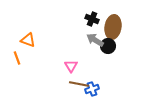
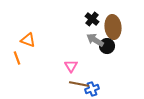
black cross: rotated 16 degrees clockwise
brown ellipse: rotated 15 degrees counterclockwise
black circle: moved 1 px left
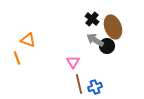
brown ellipse: rotated 15 degrees counterclockwise
pink triangle: moved 2 px right, 4 px up
brown line: rotated 66 degrees clockwise
blue cross: moved 3 px right, 2 px up
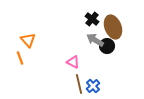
orange triangle: rotated 28 degrees clockwise
orange line: moved 3 px right
pink triangle: rotated 32 degrees counterclockwise
blue cross: moved 2 px left, 1 px up; rotated 24 degrees counterclockwise
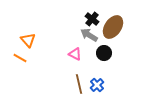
brown ellipse: rotated 55 degrees clockwise
gray arrow: moved 6 px left, 5 px up
black circle: moved 3 px left, 7 px down
orange line: rotated 40 degrees counterclockwise
pink triangle: moved 2 px right, 8 px up
blue cross: moved 4 px right, 1 px up
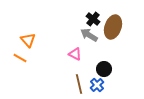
black cross: moved 1 px right
brown ellipse: rotated 15 degrees counterclockwise
black circle: moved 16 px down
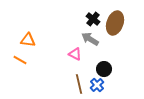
brown ellipse: moved 2 px right, 4 px up
gray arrow: moved 1 px right, 4 px down
orange triangle: rotated 42 degrees counterclockwise
orange line: moved 2 px down
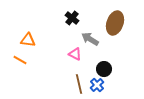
black cross: moved 21 px left, 1 px up
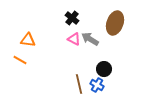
pink triangle: moved 1 px left, 15 px up
blue cross: rotated 16 degrees counterclockwise
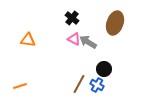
gray arrow: moved 2 px left, 3 px down
orange line: moved 26 px down; rotated 48 degrees counterclockwise
brown line: rotated 42 degrees clockwise
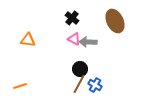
brown ellipse: moved 2 px up; rotated 45 degrees counterclockwise
gray arrow: rotated 30 degrees counterclockwise
black circle: moved 24 px left
blue cross: moved 2 px left
